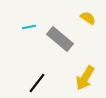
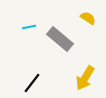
black line: moved 5 px left
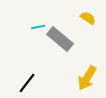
cyan line: moved 9 px right
yellow arrow: moved 2 px right
black line: moved 5 px left
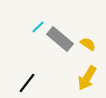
yellow semicircle: moved 26 px down
cyan line: rotated 32 degrees counterclockwise
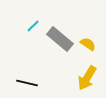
cyan line: moved 5 px left, 1 px up
black line: rotated 65 degrees clockwise
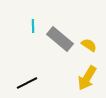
cyan line: rotated 48 degrees counterclockwise
yellow semicircle: moved 1 px right, 1 px down
black line: rotated 40 degrees counterclockwise
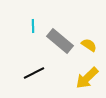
gray rectangle: moved 2 px down
yellow arrow: rotated 15 degrees clockwise
black line: moved 7 px right, 10 px up
